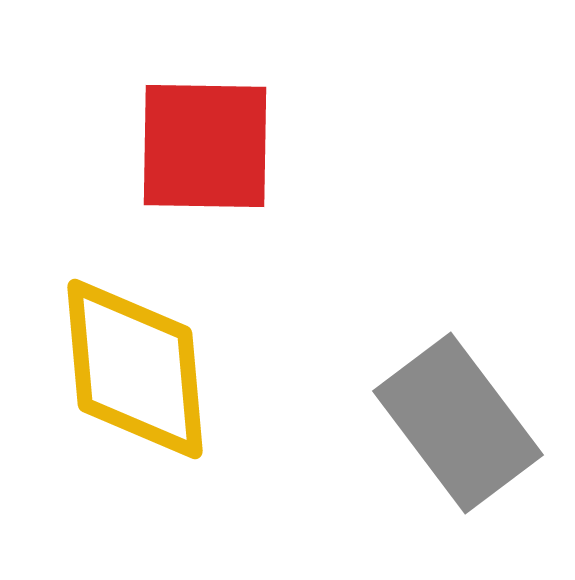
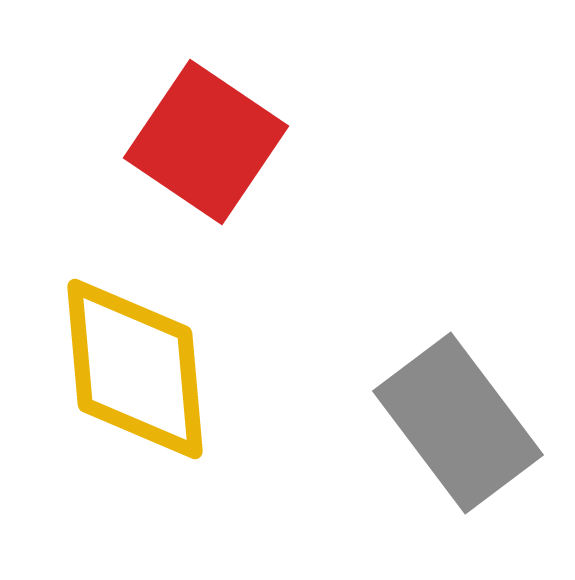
red square: moved 1 px right, 4 px up; rotated 33 degrees clockwise
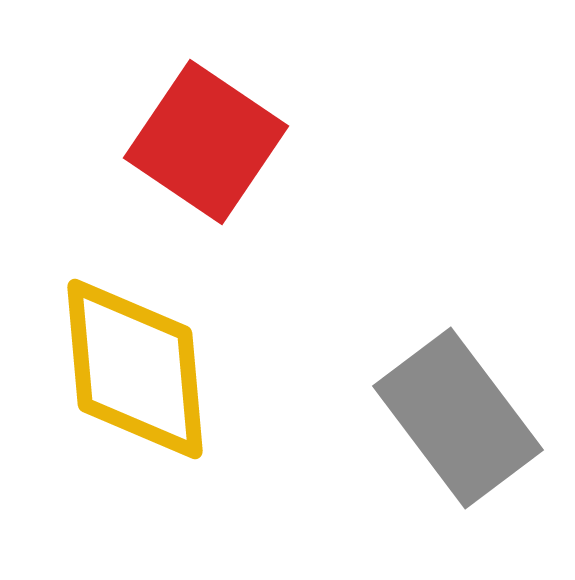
gray rectangle: moved 5 px up
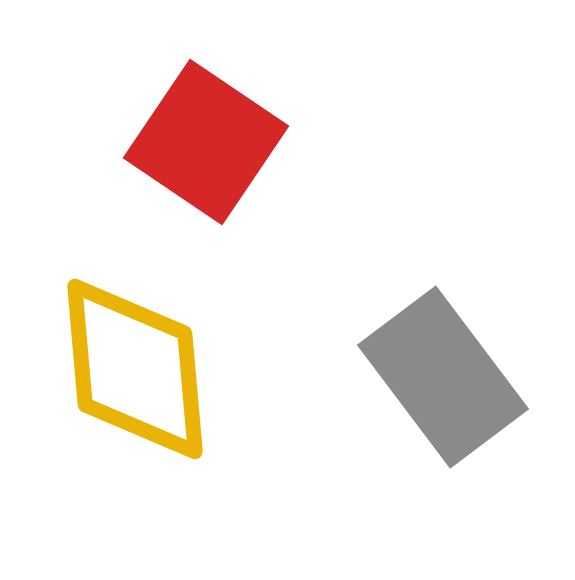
gray rectangle: moved 15 px left, 41 px up
